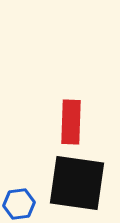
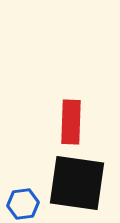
blue hexagon: moved 4 px right
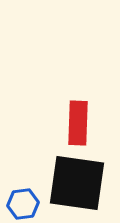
red rectangle: moved 7 px right, 1 px down
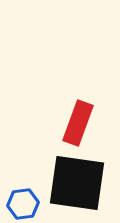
red rectangle: rotated 18 degrees clockwise
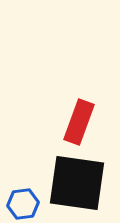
red rectangle: moved 1 px right, 1 px up
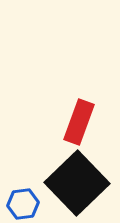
black square: rotated 38 degrees clockwise
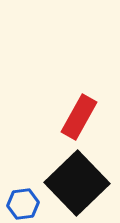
red rectangle: moved 5 px up; rotated 9 degrees clockwise
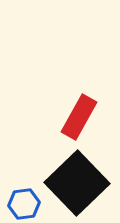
blue hexagon: moved 1 px right
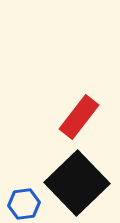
red rectangle: rotated 9 degrees clockwise
